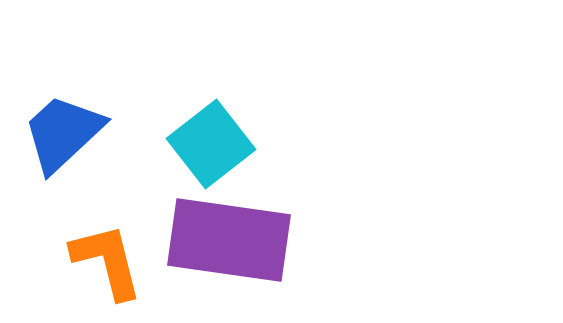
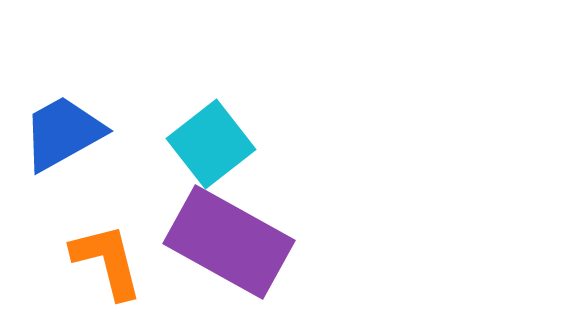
blue trapezoid: rotated 14 degrees clockwise
purple rectangle: moved 2 px down; rotated 21 degrees clockwise
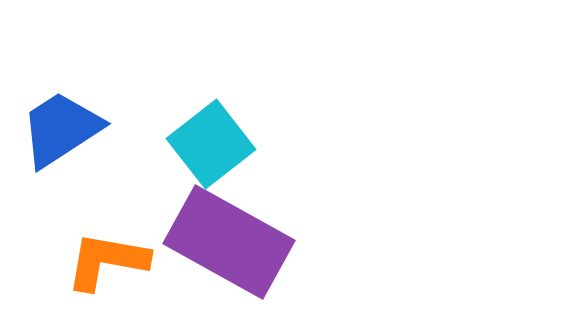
blue trapezoid: moved 2 px left, 4 px up; rotated 4 degrees counterclockwise
orange L-shape: rotated 66 degrees counterclockwise
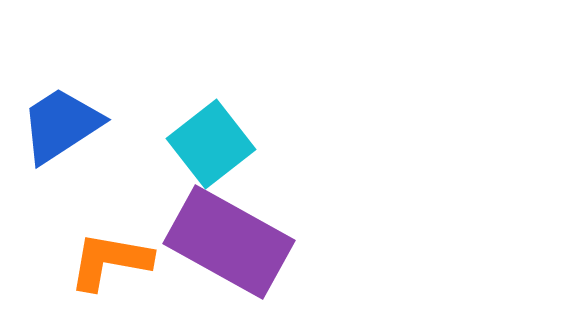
blue trapezoid: moved 4 px up
orange L-shape: moved 3 px right
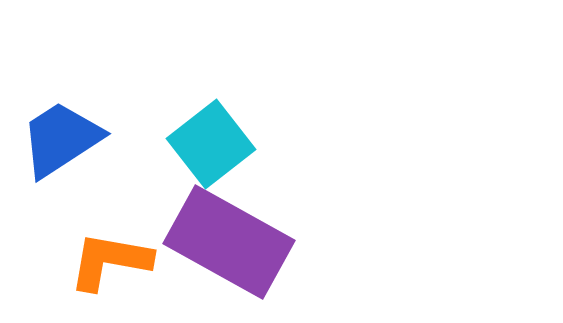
blue trapezoid: moved 14 px down
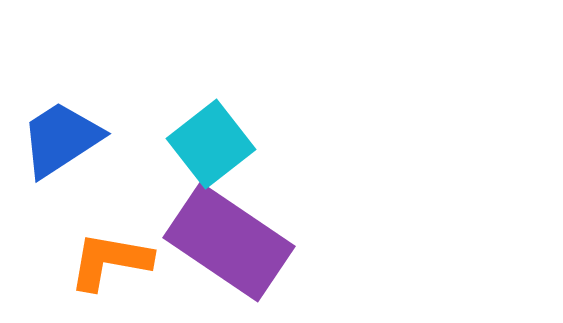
purple rectangle: rotated 5 degrees clockwise
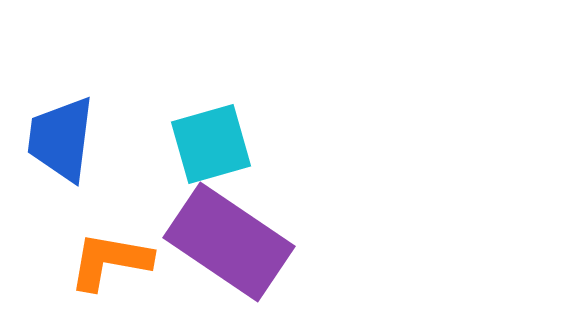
blue trapezoid: rotated 50 degrees counterclockwise
cyan square: rotated 22 degrees clockwise
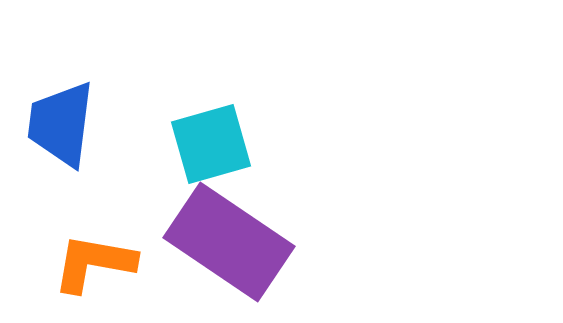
blue trapezoid: moved 15 px up
orange L-shape: moved 16 px left, 2 px down
